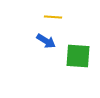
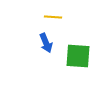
blue arrow: moved 2 px down; rotated 36 degrees clockwise
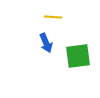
green square: rotated 12 degrees counterclockwise
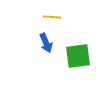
yellow line: moved 1 px left
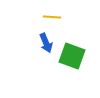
green square: moved 6 px left; rotated 28 degrees clockwise
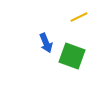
yellow line: moved 27 px right; rotated 30 degrees counterclockwise
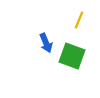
yellow line: moved 3 px down; rotated 42 degrees counterclockwise
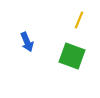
blue arrow: moved 19 px left, 1 px up
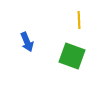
yellow line: rotated 24 degrees counterclockwise
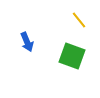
yellow line: rotated 36 degrees counterclockwise
